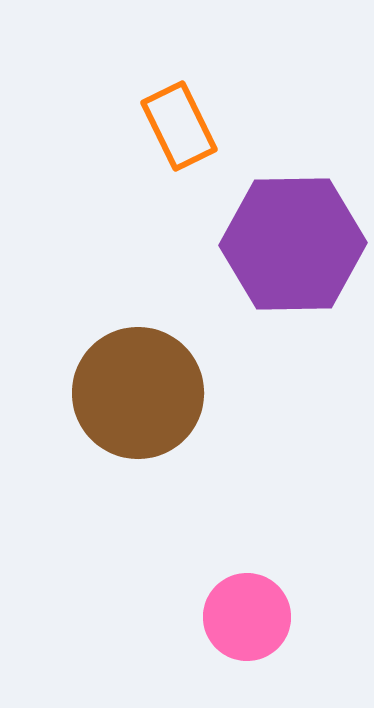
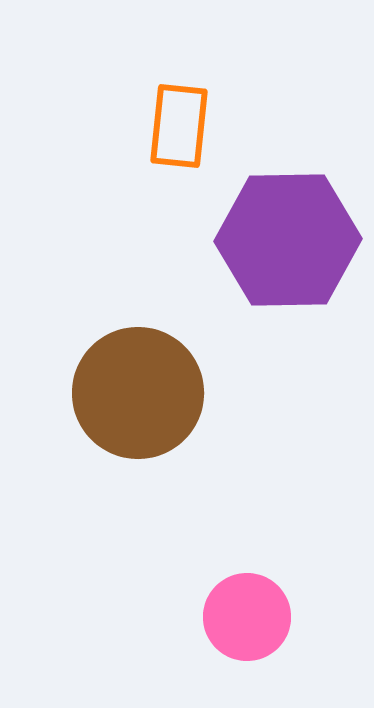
orange rectangle: rotated 32 degrees clockwise
purple hexagon: moved 5 px left, 4 px up
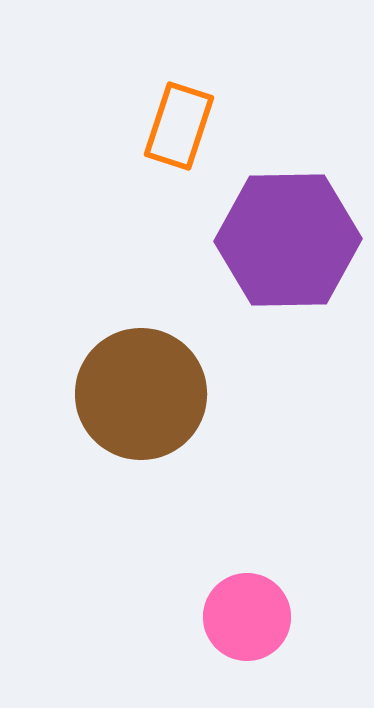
orange rectangle: rotated 12 degrees clockwise
brown circle: moved 3 px right, 1 px down
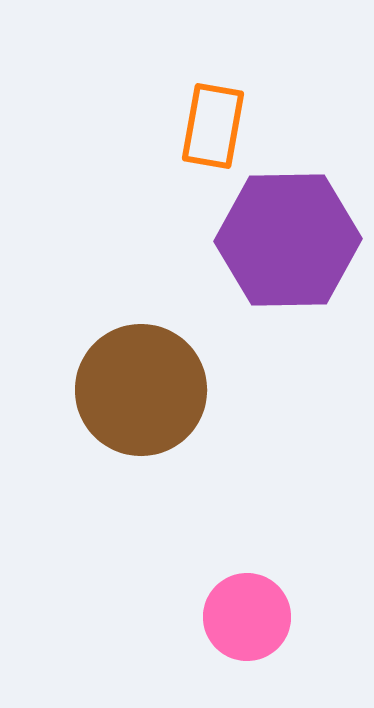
orange rectangle: moved 34 px right; rotated 8 degrees counterclockwise
brown circle: moved 4 px up
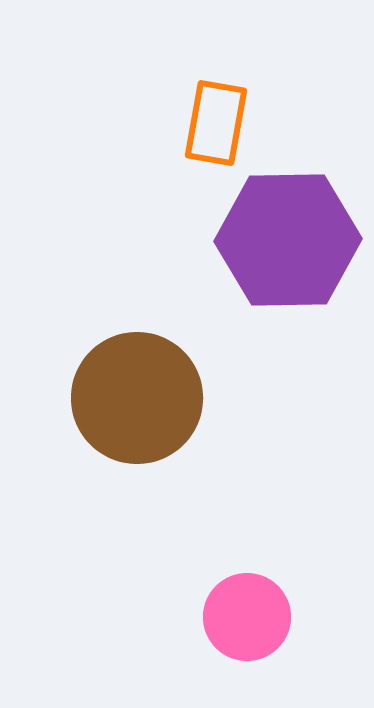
orange rectangle: moved 3 px right, 3 px up
brown circle: moved 4 px left, 8 px down
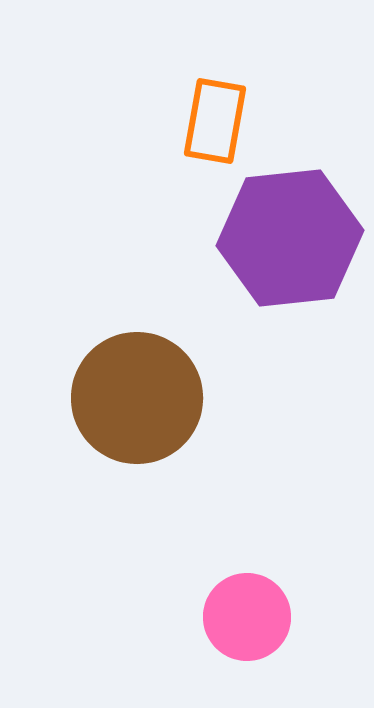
orange rectangle: moved 1 px left, 2 px up
purple hexagon: moved 2 px right, 2 px up; rotated 5 degrees counterclockwise
